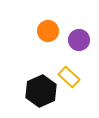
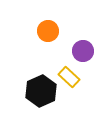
purple circle: moved 4 px right, 11 px down
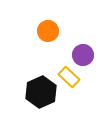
purple circle: moved 4 px down
black hexagon: moved 1 px down
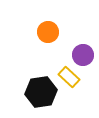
orange circle: moved 1 px down
black hexagon: rotated 16 degrees clockwise
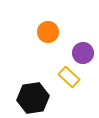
purple circle: moved 2 px up
black hexagon: moved 8 px left, 6 px down
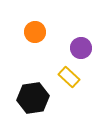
orange circle: moved 13 px left
purple circle: moved 2 px left, 5 px up
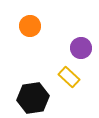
orange circle: moved 5 px left, 6 px up
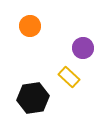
purple circle: moved 2 px right
